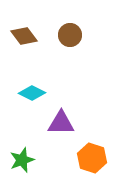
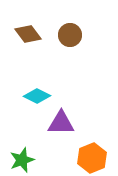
brown diamond: moved 4 px right, 2 px up
cyan diamond: moved 5 px right, 3 px down
orange hexagon: rotated 20 degrees clockwise
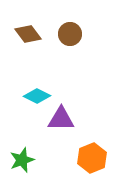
brown circle: moved 1 px up
purple triangle: moved 4 px up
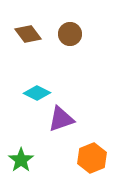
cyan diamond: moved 3 px up
purple triangle: rotated 20 degrees counterclockwise
green star: moved 1 px left; rotated 15 degrees counterclockwise
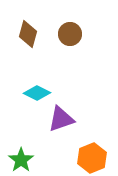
brown diamond: rotated 52 degrees clockwise
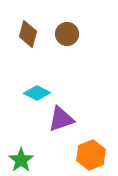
brown circle: moved 3 px left
orange hexagon: moved 1 px left, 3 px up
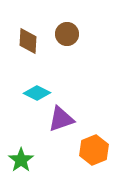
brown diamond: moved 7 px down; rotated 12 degrees counterclockwise
orange hexagon: moved 3 px right, 5 px up
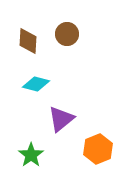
cyan diamond: moved 1 px left, 9 px up; rotated 12 degrees counterclockwise
purple triangle: rotated 20 degrees counterclockwise
orange hexagon: moved 4 px right, 1 px up
green star: moved 10 px right, 5 px up
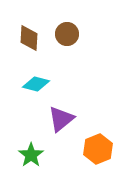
brown diamond: moved 1 px right, 3 px up
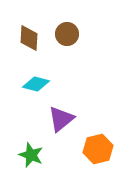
orange hexagon: rotated 8 degrees clockwise
green star: rotated 15 degrees counterclockwise
